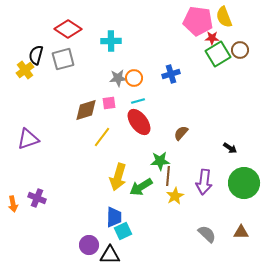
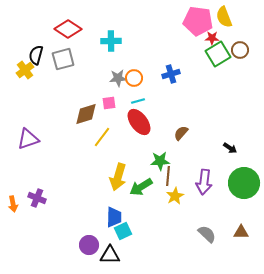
brown diamond: moved 4 px down
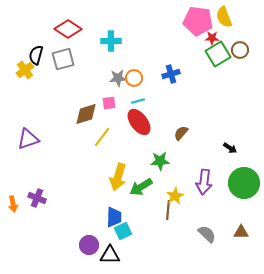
brown line: moved 34 px down
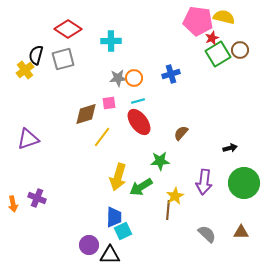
yellow semicircle: rotated 125 degrees clockwise
red star: rotated 24 degrees counterclockwise
black arrow: rotated 48 degrees counterclockwise
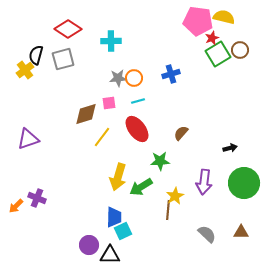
red ellipse: moved 2 px left, 7 px down
orange arrow: moved 3 px right, 2 px down; rotated 56 degrees clockwise
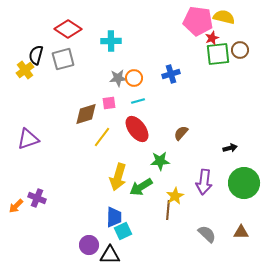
green square: rotated 25 degrees clockwise
